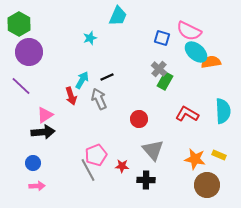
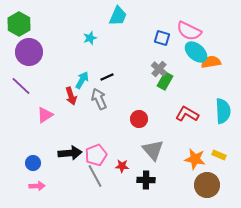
black arrow: moved 27 px right, 21 px down
gray line: moved 7 px right, 6 px down
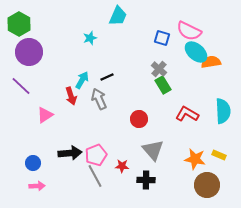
green rectangle: moved 2 px left, 4 px down; rotated 60 degrees counterclockwise
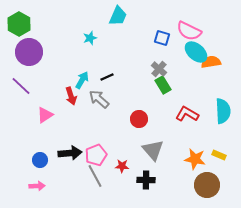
gray arrow: rotated 25 degrees counterclockwise
blue circle: moved 7 px right, 3 px up
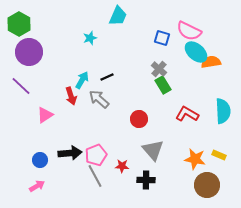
pink arrow: rotated 28 degrees counterclockwise
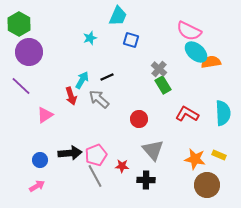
blue square: moved 31 px left, 2 px down
cyan semicircle: moved 2 px down
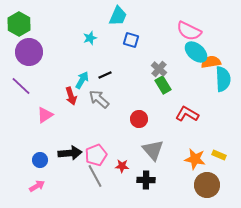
black line: moved 2 px left, 2 px up
cyan semicircle: moved 34 px up
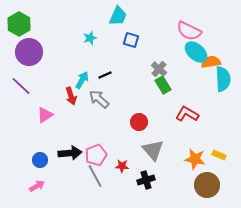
red circle: moved 3 px down
black cross: rotated 18 degrees counterclockwise
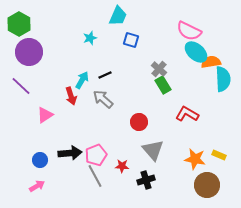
gray arrow: moved 4 px right
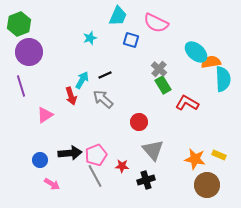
green hexagon: rotated 10 degrees clockwise
pink semicircle: moved 33 px left, 8 px up
purple line: rotated 30 degrees clockwise
red L-shape: moved 11 px up
pink arrow: moved 15 px right, 2 px up; rotated 63 degrees clockwise
